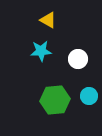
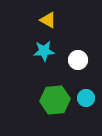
cyan star: moved 3 px right
white circle: moved 1 px down
cyan circle: moved 3 px left, 2 px down
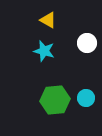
cyan star: rotated 20 degrees clockwise
white circle: moved 9 px right, 17 px up
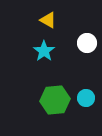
cyan star: rotated 20 degrees clockwise
